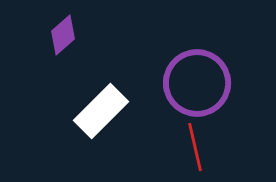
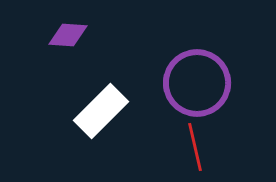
purple diamond: moved 5 px right; rotated 45 degrees clockwise
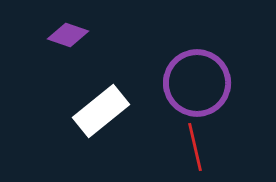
purple diamond: rotated 15 degrees clockwise
white rectangle: rotated 6 degrees clockwise
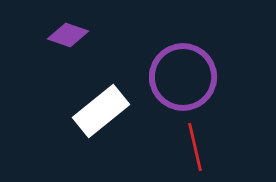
purple circle: moved 14 px left, 6 px up
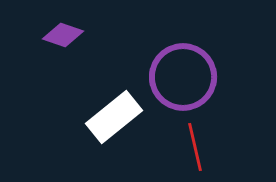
purple diamond: moved 5 px left
white rectangle: moved 13 px right, 6 px down
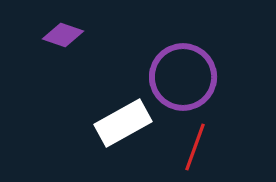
white rectangle: moved 9 px right, 6 px down; rotated 10 degrees clockwise
red line: rotated 33 degrees clockwise
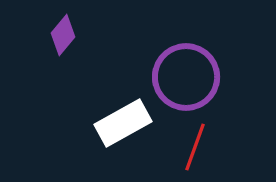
purple diamond: rotated 69 degrees counterclockwise
purple circle: moved 3 px right
